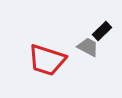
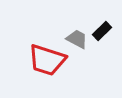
gray trapezoid: moved 11 px left, 8 px up
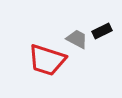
black rectangle: rotated 18 degrees clockwise
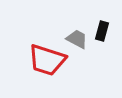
black rectangle: rotated 48 degrees counterclockwise
